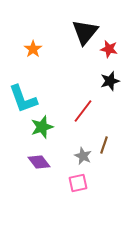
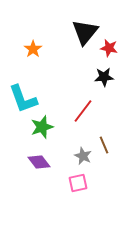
red star: moved 1 px up
black star: moved 6 px left, 4 px up; rotated 12 degrees clockwise
brown line: rotated 42 degrees counterclockwise
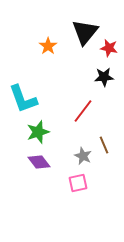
orange star: moved 15 px right, 3 px up
green star: moved 4 px left, 5 px down
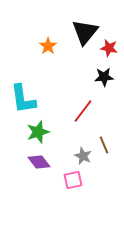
cyan L-shape: rotated 12 degrees clockwise
pink square: moved 5 px left, 3 px up
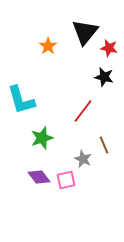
black star: rotated 18 degrees clockwise
cyan L-shape: moved 2 px left, 1 px down; rotated 8 degrees counterclockwise
green star: moved 4 px right, 6 px down
gray star: moved 3 px down
purple diamond: moved 15 px down
pink square: moved 7 px left
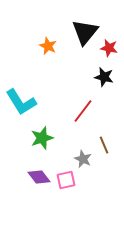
orange star: rotated 12 degrees counterclockwise
cyan L-shape: moved 2 px down; rotated 16 degrees counterclockwise
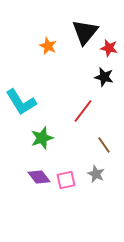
brown line: rotated 12 degrees counterclockwise
gray star: moved 13 px right, 15 px down
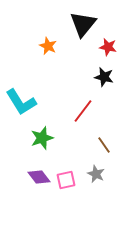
black triangle: moved 2 px left, 8 px up
red star: moved 1 px left, 1 px up
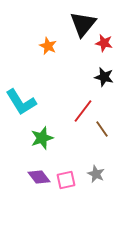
red star: moved 4 px left, 4 px up
brown line: moved 2 px left, 16 px up
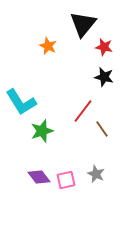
red star: moved 4 px down
green star: moved 7 px up
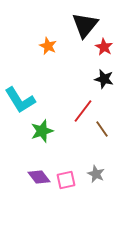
black triangle: moved 2 px right, 1 px down
red star: rotated 18 degrees clockwise
black star: moved 2 px down
cyan L-shape: moved 1 px left, 2 px up
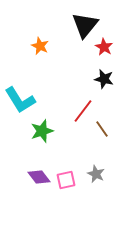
orange star: moved 8 px left
